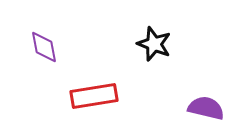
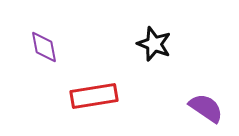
purple semicircle: rotated 21 degrees clockwise
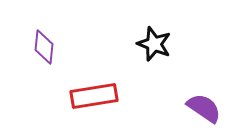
purple diamond: rotated 16 degrees clockwise
purple semicircle: moved 2 px left
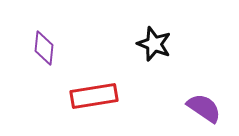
purple diamond: moved 1 px down
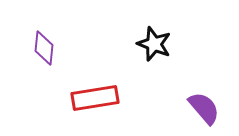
red rectangle: moved 1 px right, 2 px down
purple semicircle: rotated 15 degrees clockwise
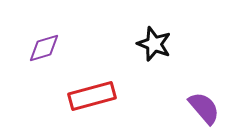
purple diamond: rotated 68 degrees clockwise
red rectangle: moved 3 px left, 2 px up; rotated 6 degrees counterclockwise
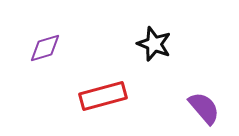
purple diamond: moved 1 px right
red rectangle: moved 11 px right
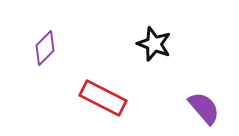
purple diamond: rotated 28 degrees counterclockwise
red rectangle: moved 2 px down; rotated 42 degrees clockwise
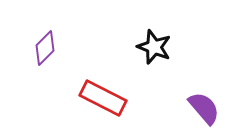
black star: moved 3 px down
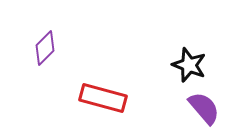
black star: moved 35 px right, 18 px down
red rectangle: rotated 12 degrees counterclockwise
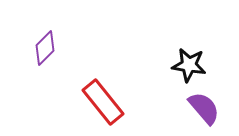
black star: rotated 12 degrees counterclockwise
red rectangle: moved 4 px down; rotated 36 degrees clockwise
